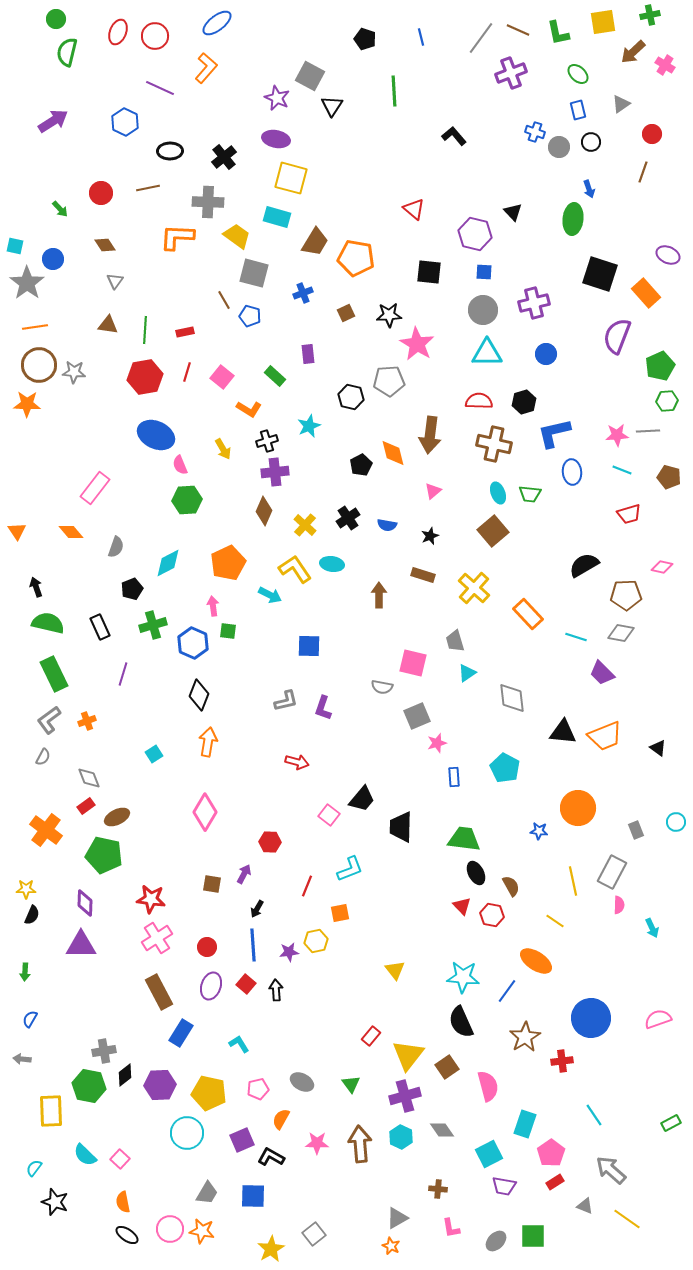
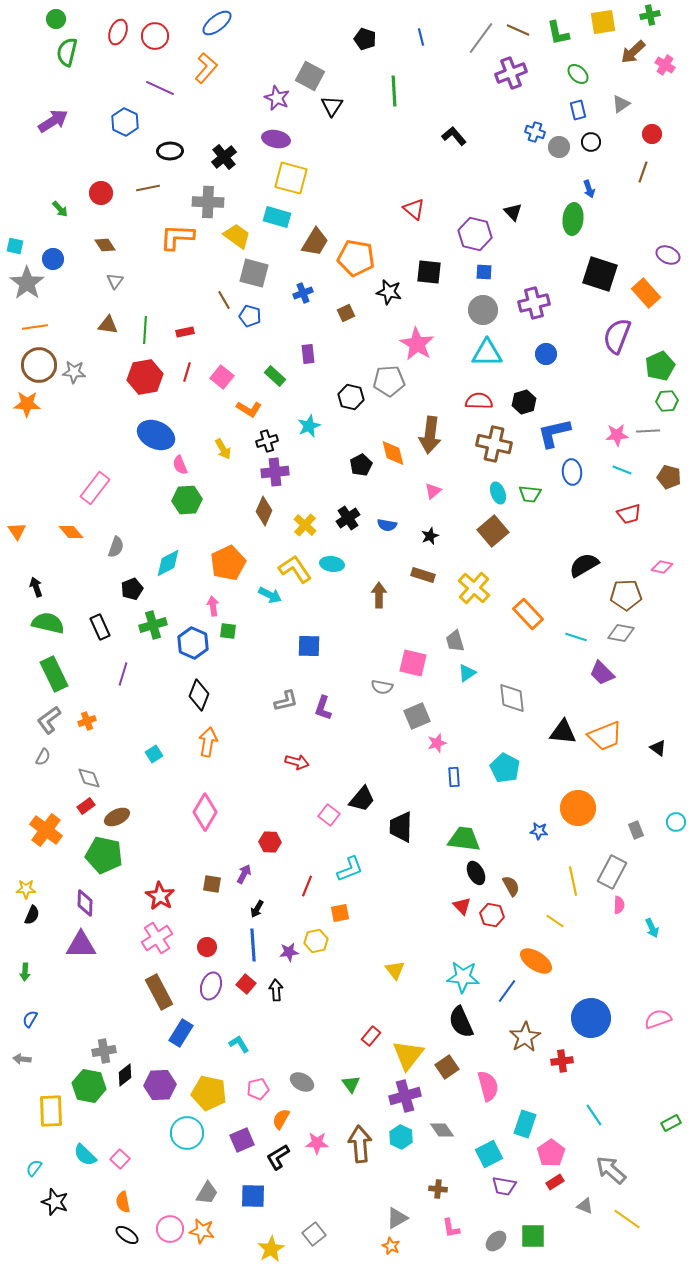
black star at (389, 315): moved 23 px up; rotated 15 degrees clockwise
red star at (151, 899): moved 9 px right, 3 px up; rotated 24 degrees clockwise
black L-shape at (271, 1157): moved 7 px right; rotated 60 degrees counterclockwise
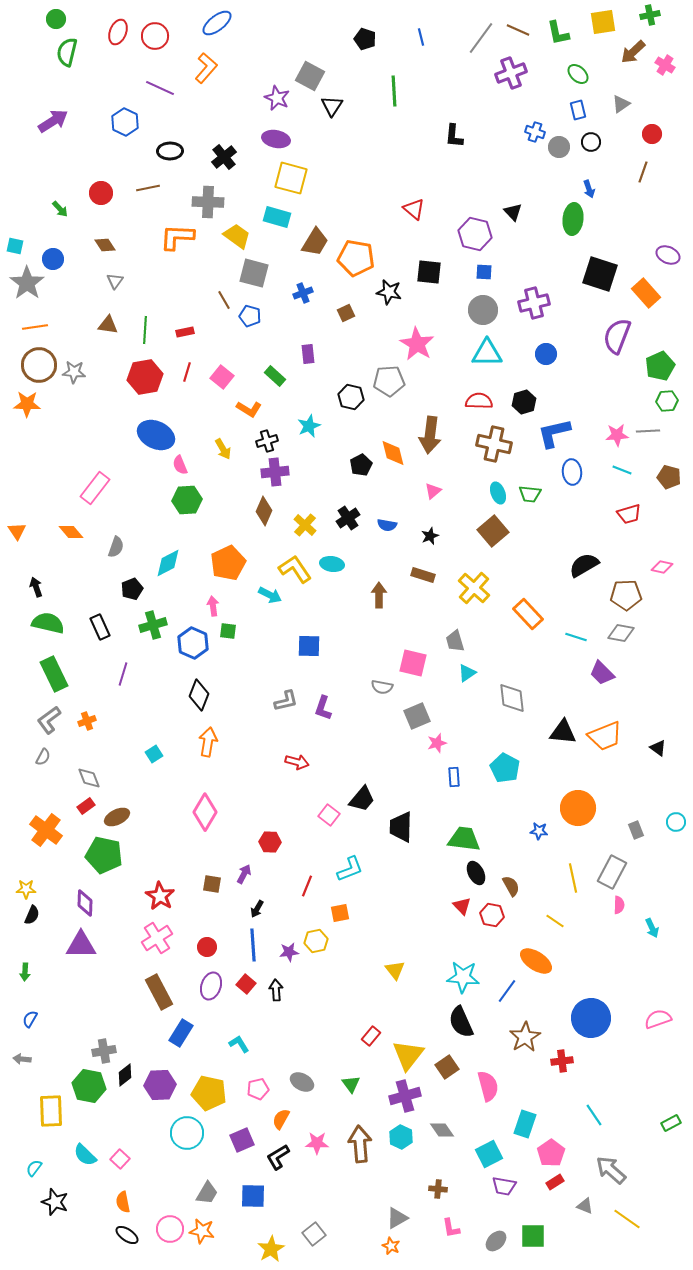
black L-shape at (454, 136): rotated 135 degrees counterclockwise
yellow line at (573, 881): moved 3 px up
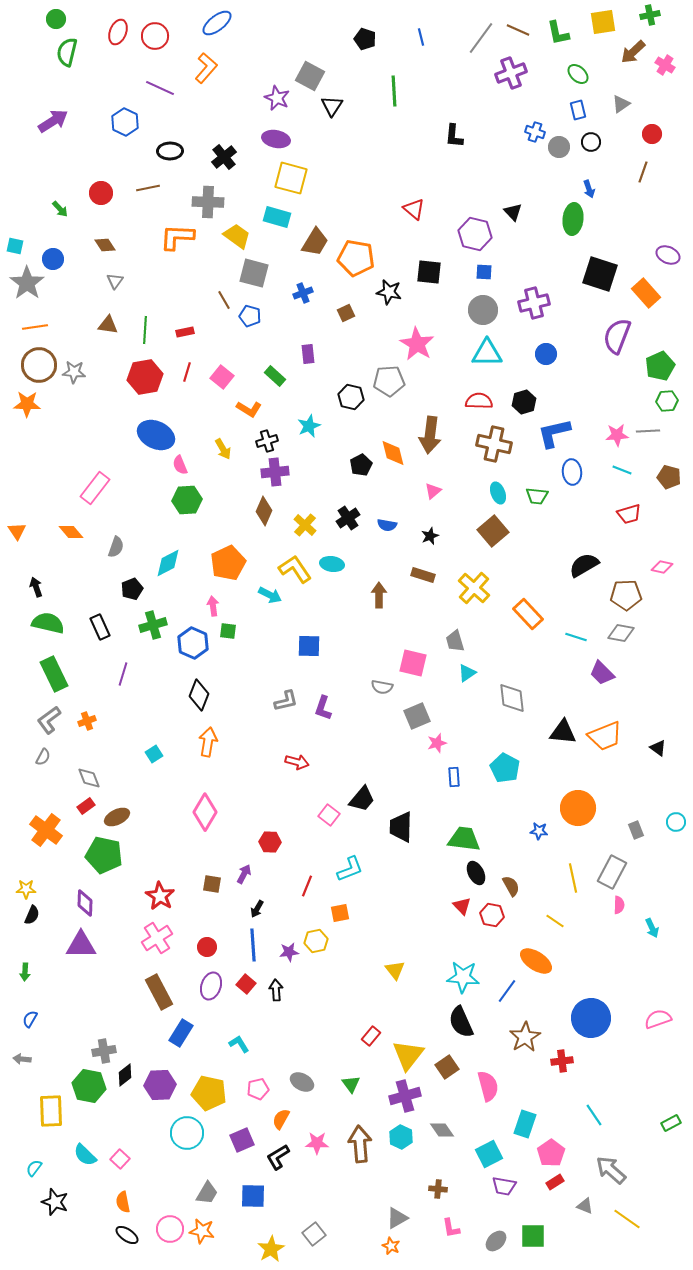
green trapezoid at (530, 494): moved 7 px right, 2 px down
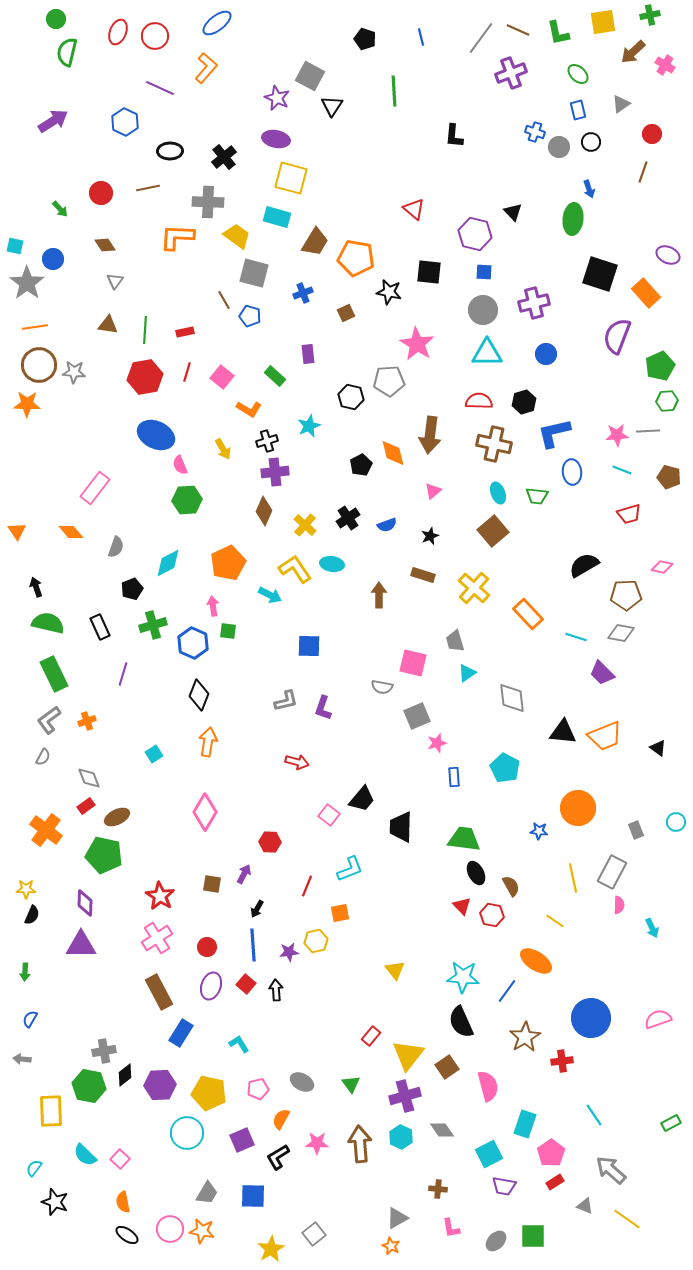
blue semicircle at (387, 525): rotated 30 degrees counterclockwise
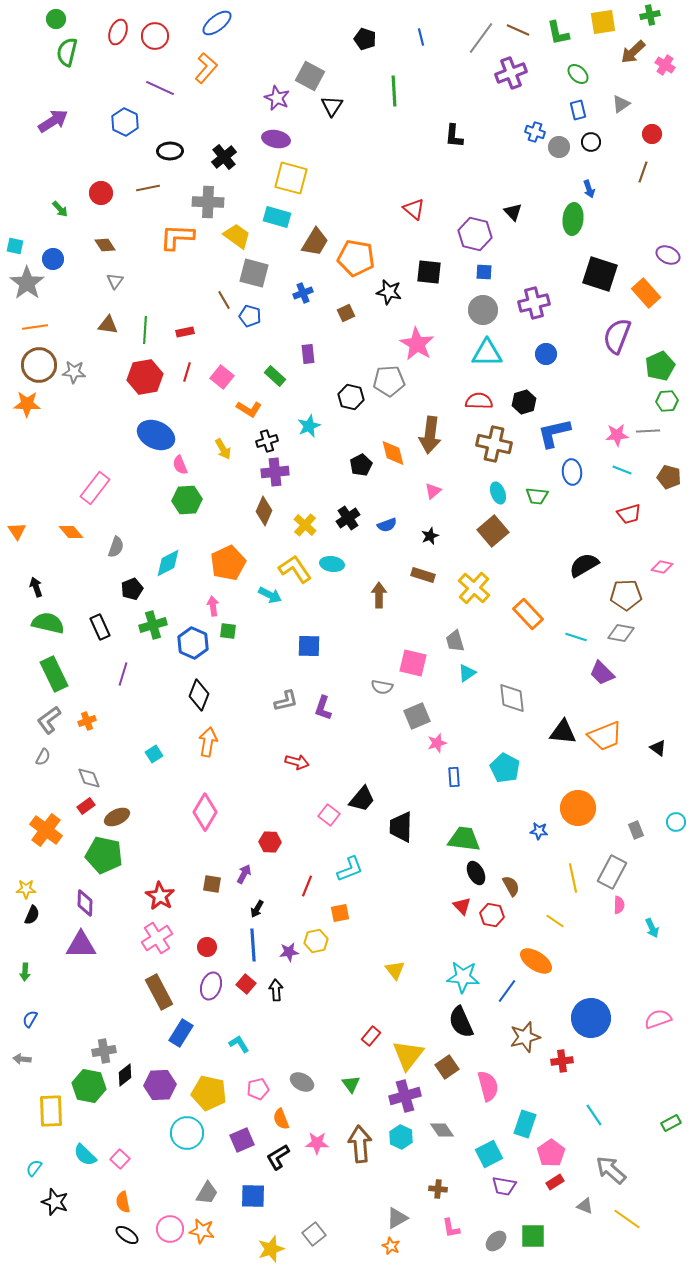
brown star at (525, 1037): rotated 16 degrees clockwise
orange semicircle at (281, 1119): rotated 50 degrees counterclockwise
yellow star at (271, 1249): rotated 12 degrees clockwise
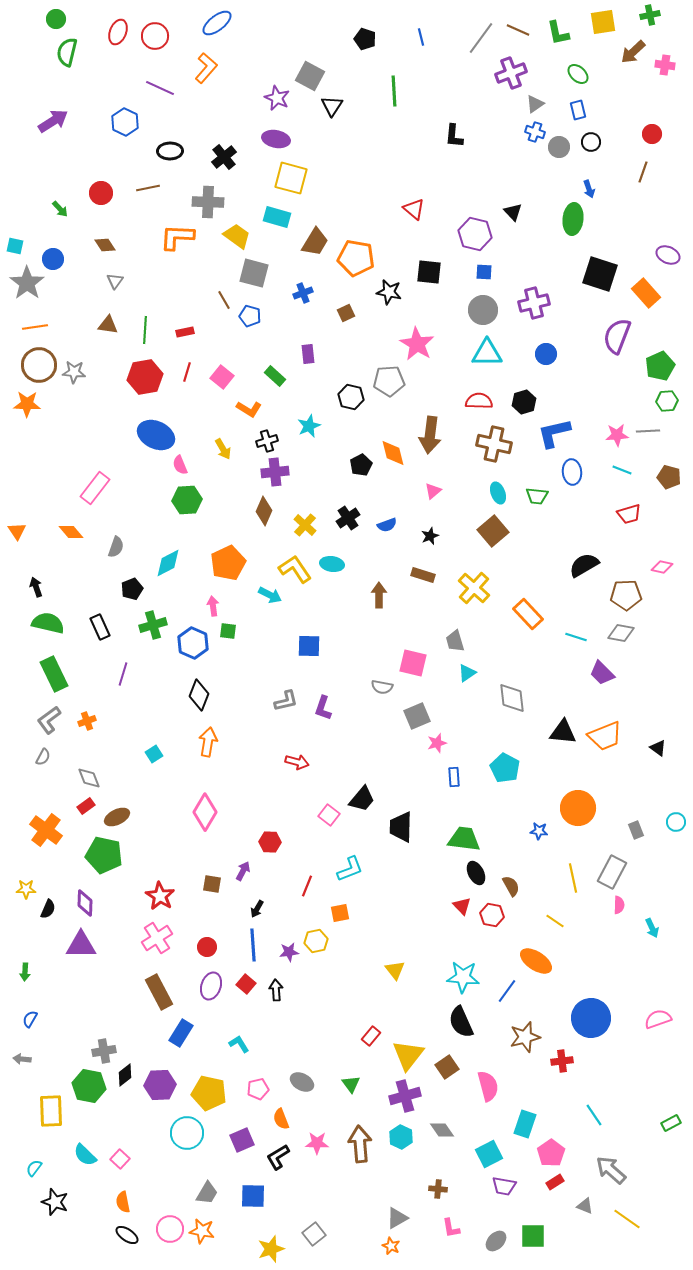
pink cross at (665, 65): rotated 24 degrees counterclockwise
gray triangle at (621, 104): moved 86 px left
purple arrow at (244, 874): moved 1 px left, 3 px up
black semicircle at (32, 915): moved 16 px right, 6 px up
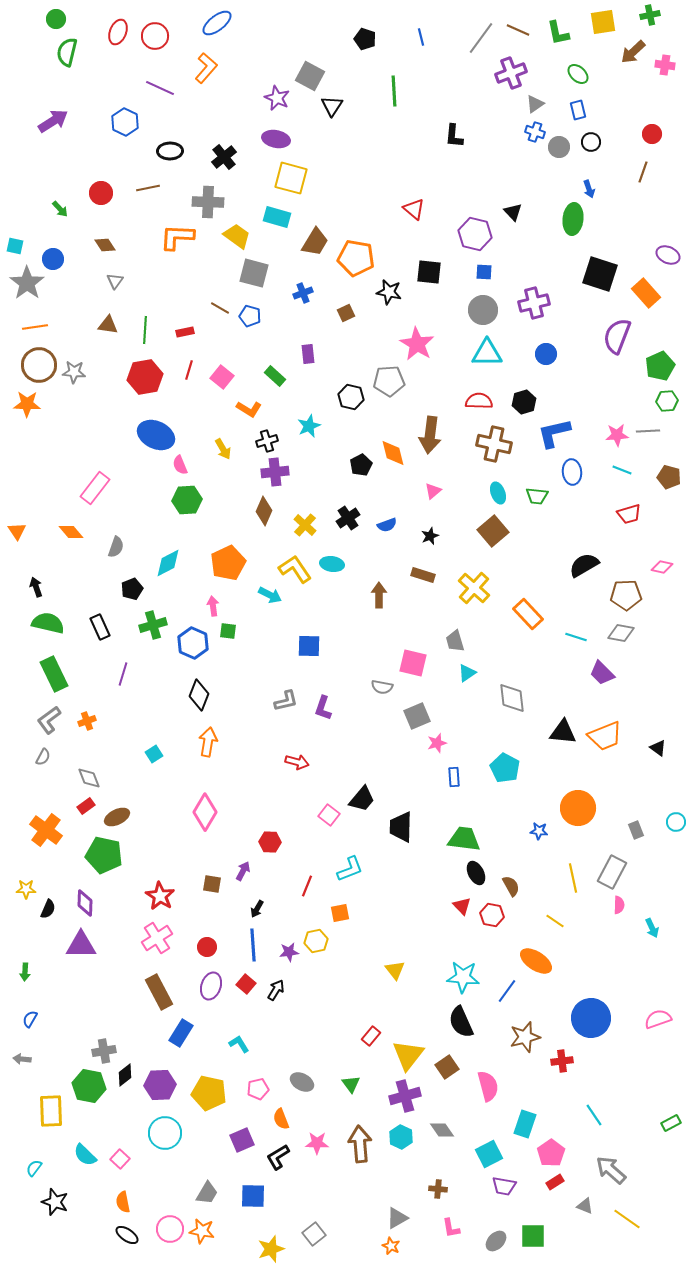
brown line at (224, 300): moved 4 px left, 8 px down; rotated 30 degrees counterclockwise
red line at (187, 372): moved 2 px right, 2 px up
black arrow at (276, 990): rotated 35 degrees clockwise
cyan circle at (187, 1133): moved 22 px left
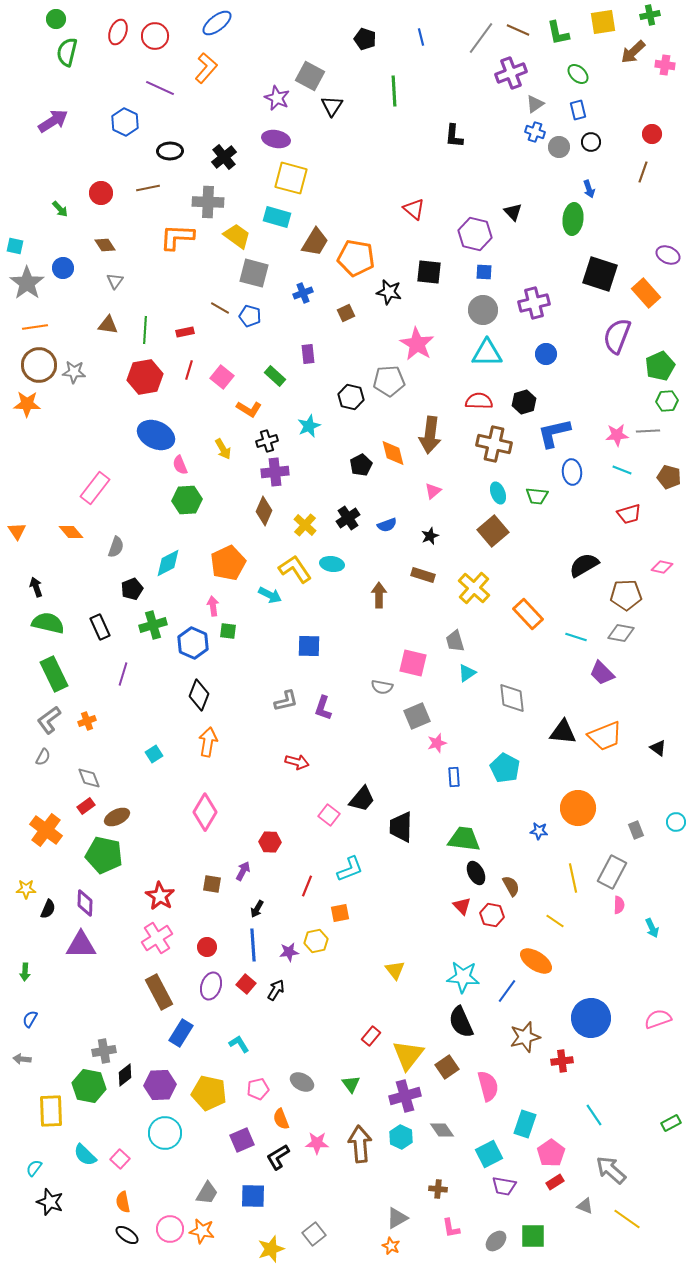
blue circle at (53, 259): moved 10 px right, 9 px down
black star at (55, 1202): moved 5 px left
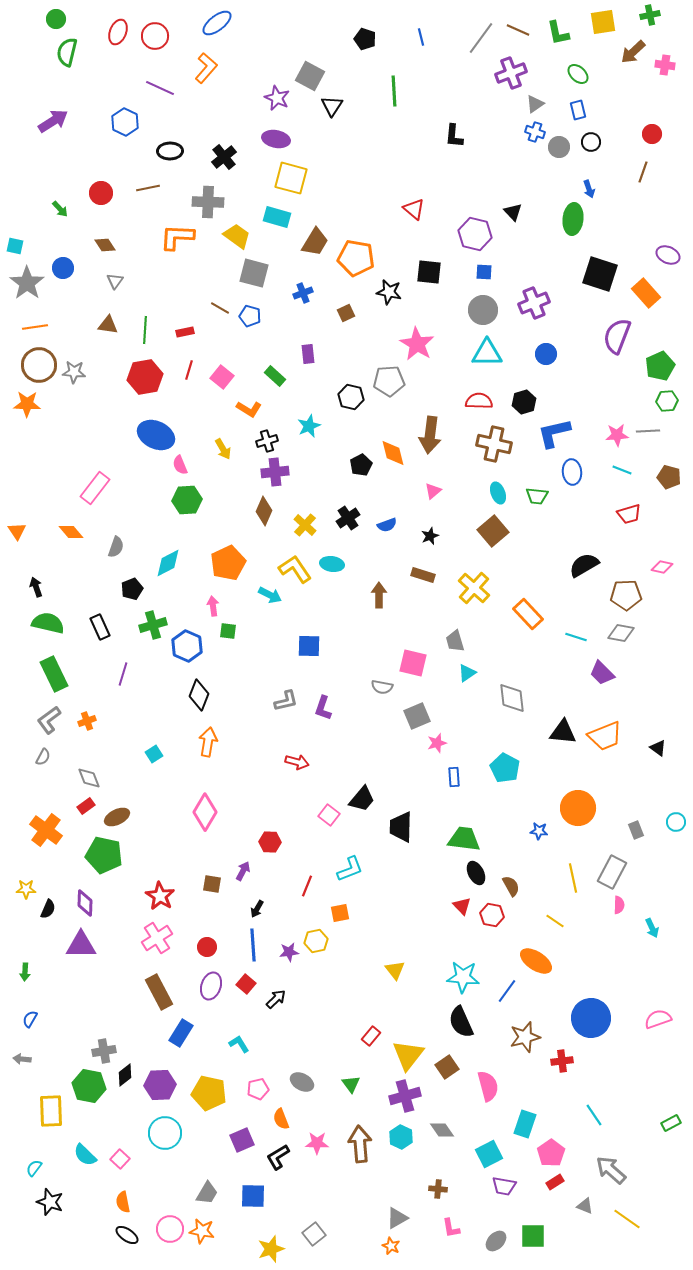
purple cross at (534, 303): rotated 8 degrees counterclockwise
blue hexagon at (193, 643): moved 6 px left, 3 px down
black arrow at (276, 990): moved 9 px down; rotated 15 degrees clockwise
